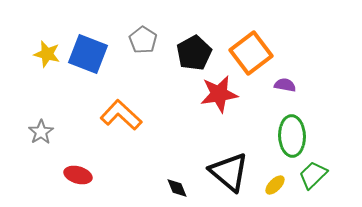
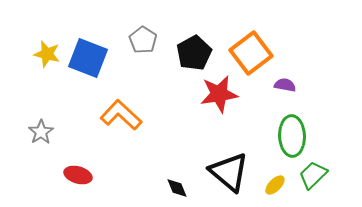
blue square: moved 4 px down
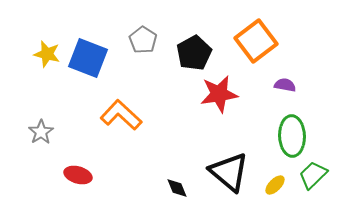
orange square: moved 5 px right, 12 px up
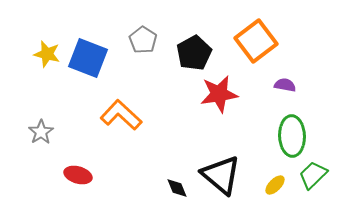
black triangle: moved 8 px left, 3 px down
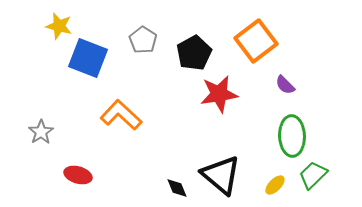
yellow star: moved 12 px right, 28 px up
purple semicircle: rotated 145 degrees counterclockwise
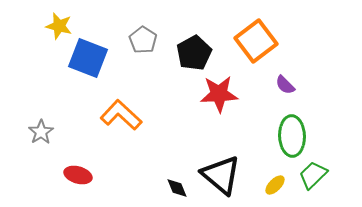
red star: rotated 6 degrees clockwise
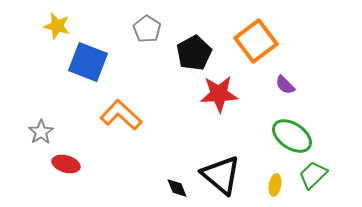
yellow star: moved 2 px left
gray pentagon: moved 4 px right, 11 px up
blue square: moved 4 px down
green ellipse: rotated 54 degrees counterclockwise
red ellipse: moved 12 px left, 11 px up
yellow ellipse: rotated 35 degrees counterclockwise
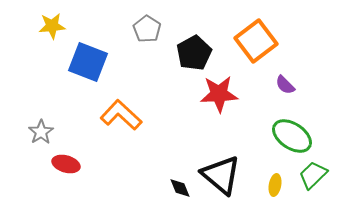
yellow star: moved 5 px left; rotated 20 degrees counterclockwise
black diamond: moved 3 px right
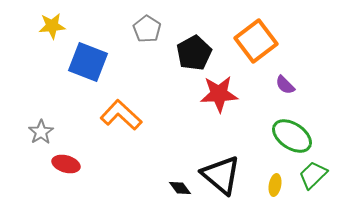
black diamond: rotated 15 degrees counterclockwise
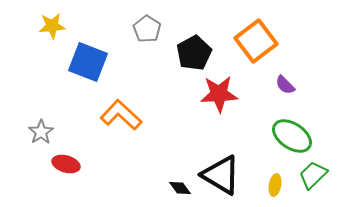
black triangle: rotated 9 degrees counterclockwise
